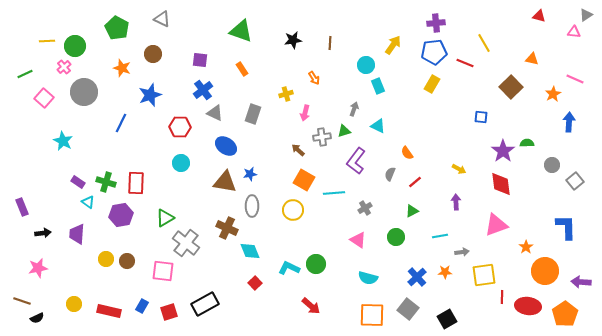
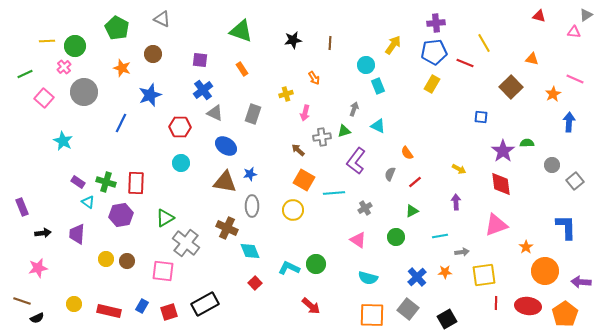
red line at (502, 297): moved 6 px left, 6 px down
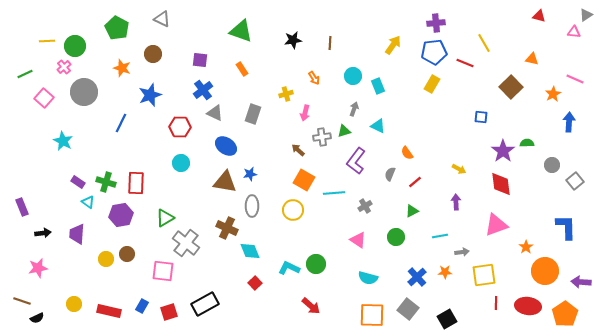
cyan circle at (366, 65): moved 13 px left, 11 px down
gray cross at (365, 208): moved 2 px up
brown circle at (127, 261): moved 7 px up
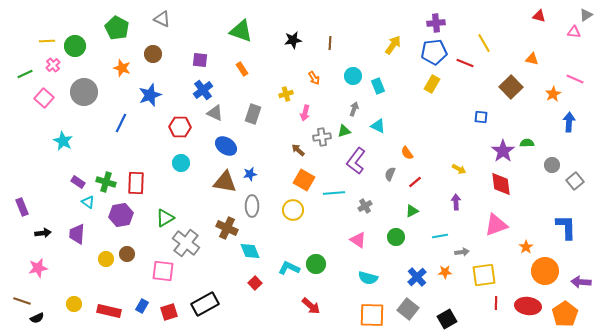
pink cross at (64, 67): moved 11 px left, 2 px up
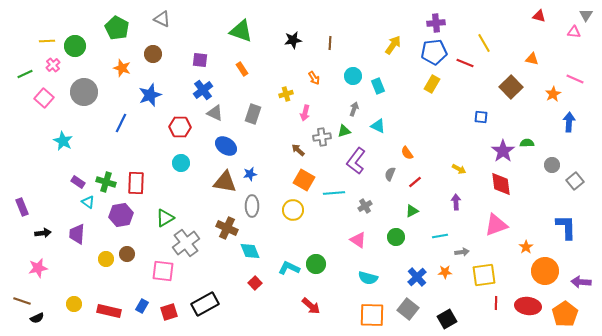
gray triangle at (586, 15): rotated 24 degrees counterclockwise
gray cross at (186, 243): rotated 16 degrees clockwise
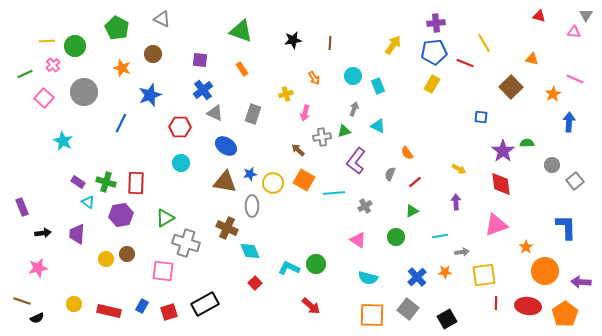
yellow circle at (293, 210): moved 20 px left, 27 px up
gray cross at (186, 243): rotated 36 degrees counterclockwise
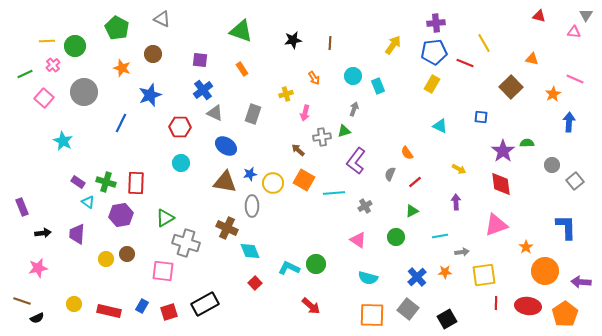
cyan triangle at (378, 126): moved 62 px right
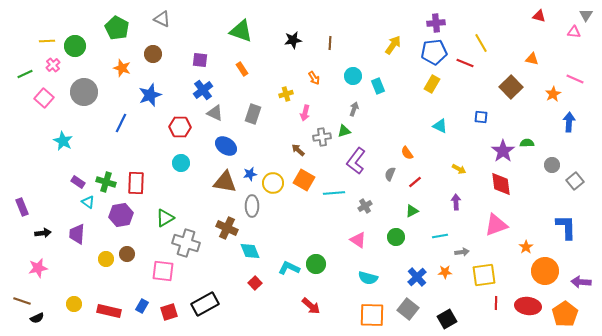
yellow line at (484, 43): moved 3 px left
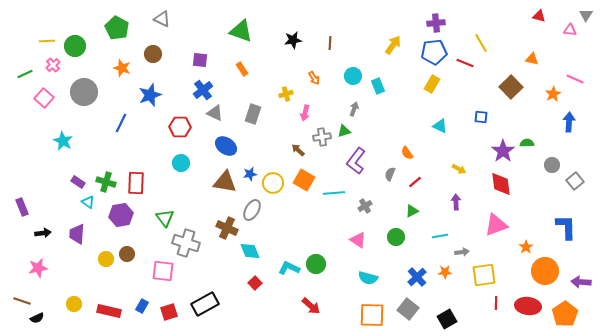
pink triangle at (574, 32): moved 4 px left, 2 px up
gray ellipse at (252, 206): moved 4 px down; rotated 30 degrees clockwise
green triangle at (165, 218): rotated 36 degrees counterclockwise
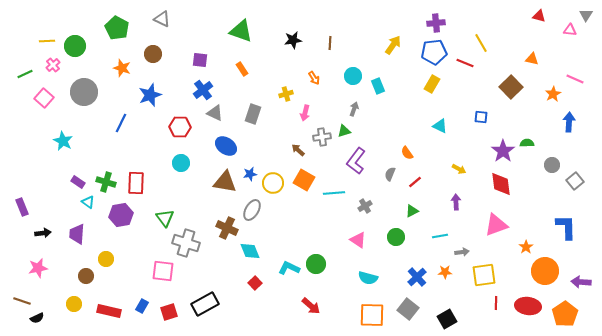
brown circle at (127, 254): moved 41 px left, 22 px down
